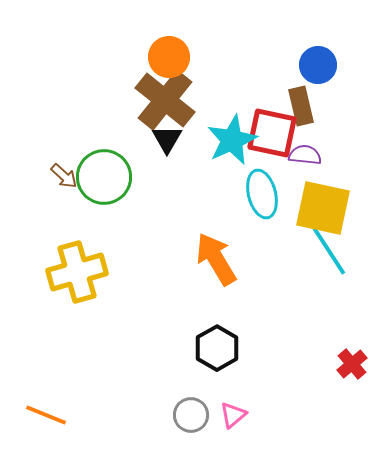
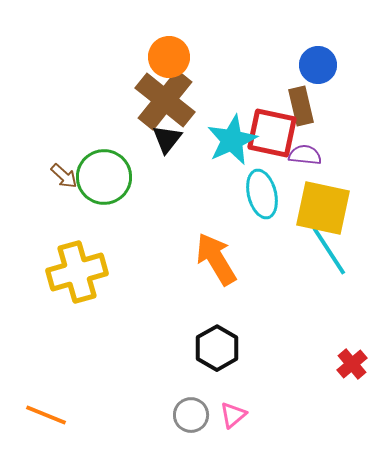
black triangle: rotated 8 degrees clockwise
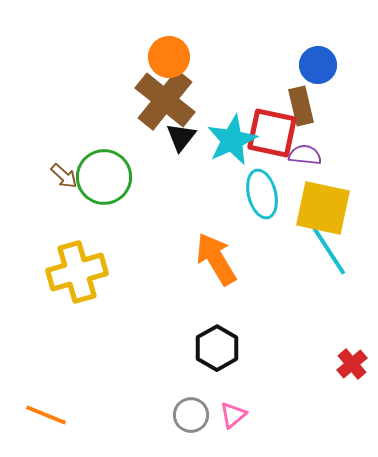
black triangle: moved 14 px right, 2 px up
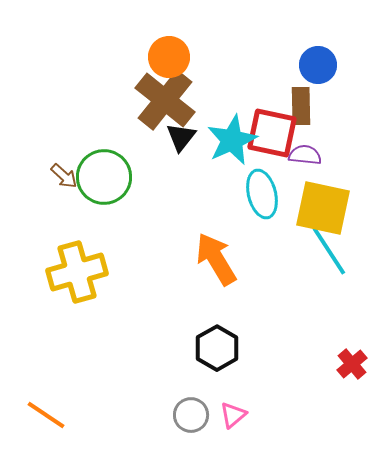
brown rectangle: rotated 12 degrees clockwise
orange line: rotated 12 degrees clockwise
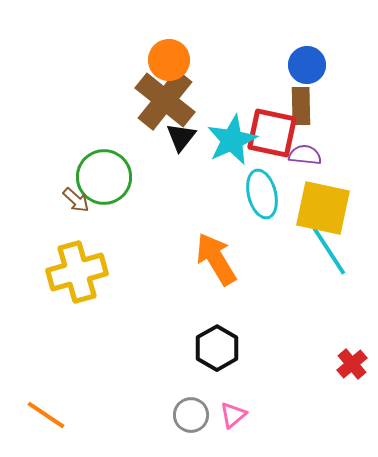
orange circle: moved 3 px down
blue circle: moved 11 px left
brown arrow: moved 12 px right, 24 px down
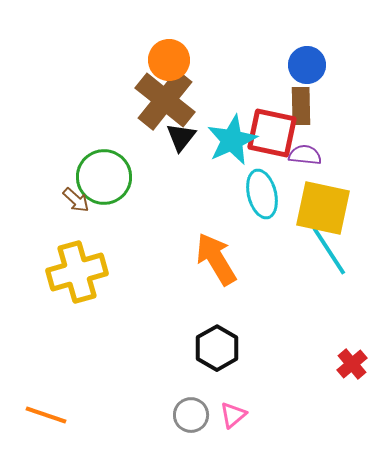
orange line: rotated 15 degrees counterclockwise
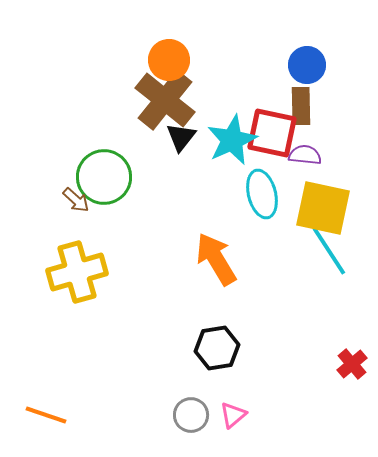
black hexagon: rotated 21 degrees clockwise
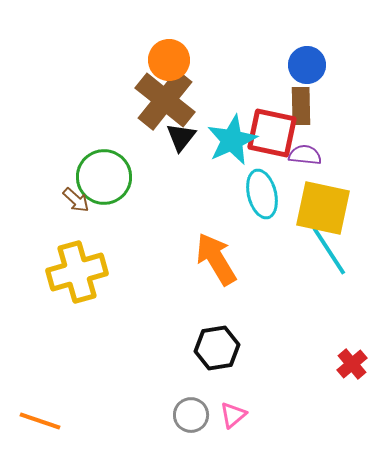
orange line: moved 6 px left, 6 px down
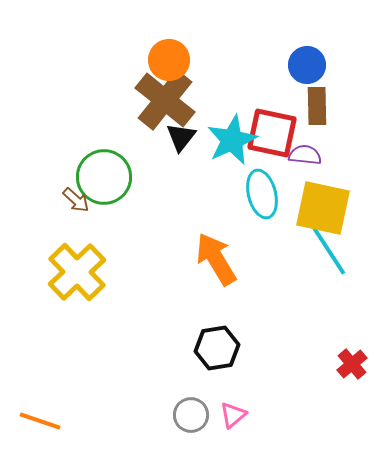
brown rectangle: moved 16 px right
yellow cross: rotated 28 degrees counterclockwise
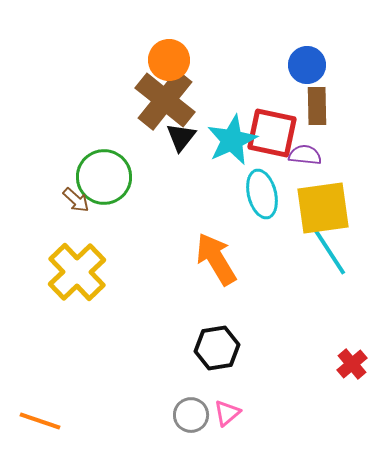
yellow square: rotated 20 degrees counterclockwise
pink triangle: moved 6 px left, 2 px up
